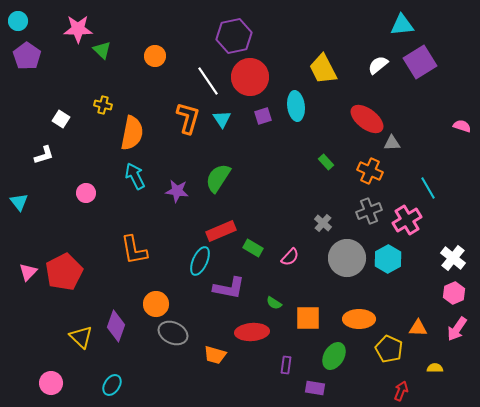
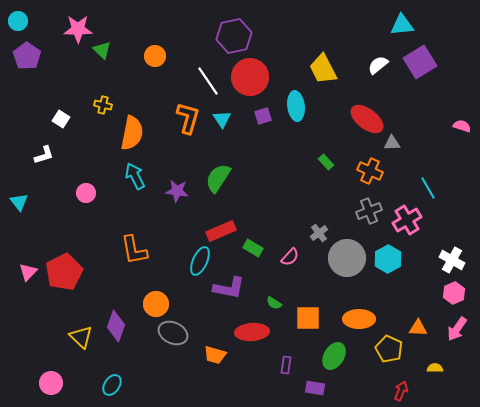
gray cross at (323, 223): moved 4 px left, 10 px down; rotated 12 degrees clockwise
white cross at (453, 258): moved 1 px left, 2 px down; rotated 10 degrees counterclockwise
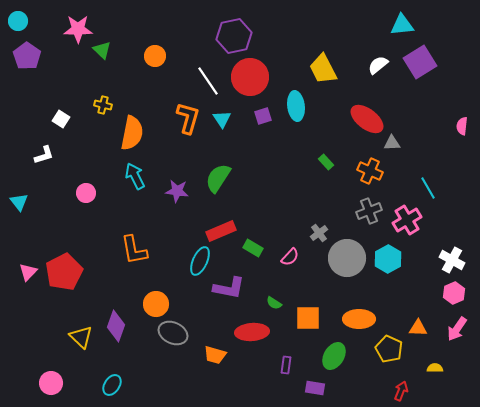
pink semicircle at (462, 126): rotated 102 degrees counterclockwise
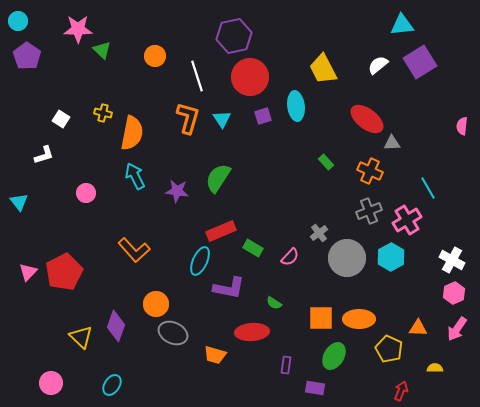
white line at (208, 81): moved 11 px left, 5 px up; rotated 16 degrees clockwise
yellow cross at (103, 105): moved 8 px down
orange L-shape at (134, 250): rotated 32 degrees counterclockwise
cyan hexagon at (388, 259): moved 3 px right, 2 px up
orange square at (308, 318): moved 13 px right
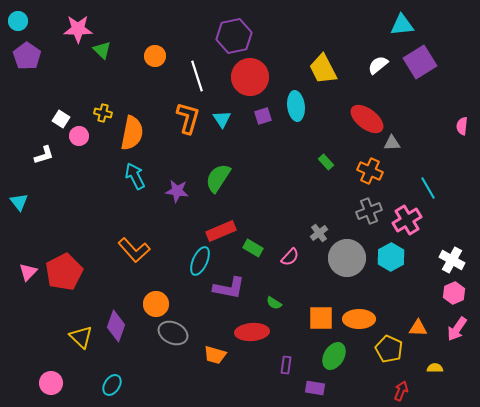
pink circle at (86, 193): moved 7 px left, 57 px up
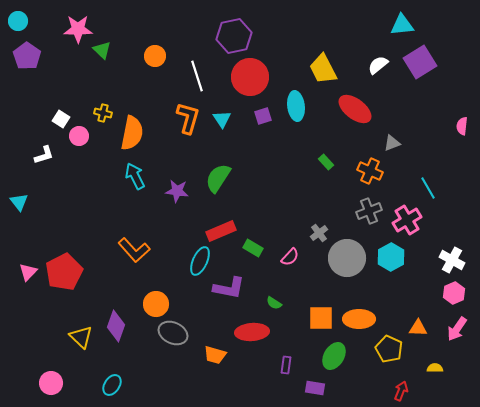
red ellipse at (367, 119): moved 12 px left, 10 px up
gray triangle at (392, 143): rotated 18 degrees counterclockwise
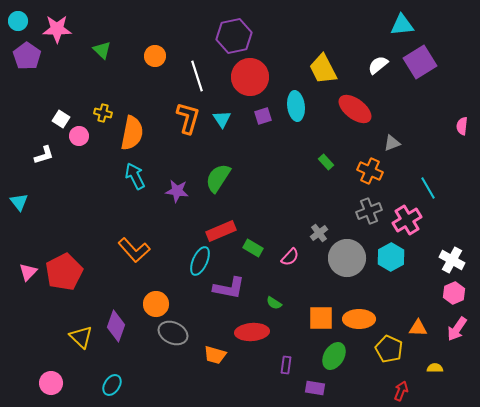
pink star at (78, 29): moved 21 px left
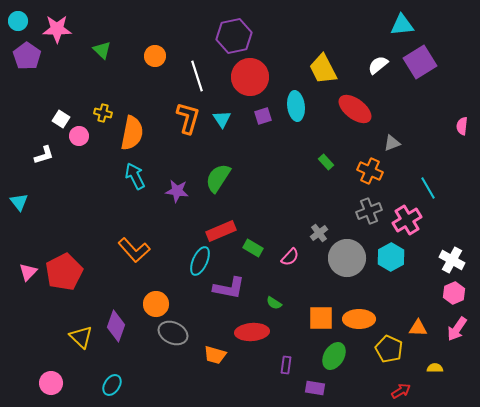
red arrow at (401, 391): rotated 36 degrees clockwise
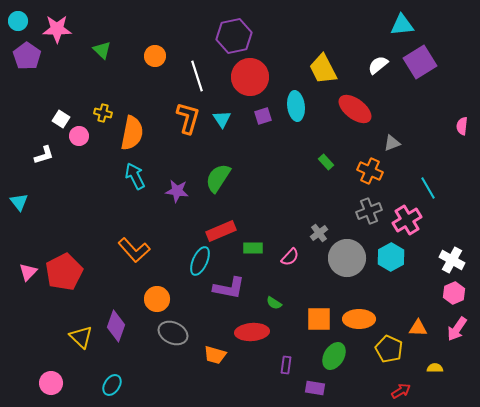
green rectangle at (253, 248): rotated 30 degrees counterclockwise
orange circle at (156, 304): moved 1 px right, 5 px up
orange square at (321, 318): moved 2 px left, 1 px down
